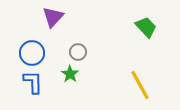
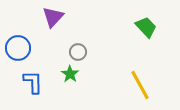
blue circle: moved 14 px left, 5 px up
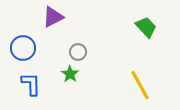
purple triangle: rotated 20 degrees clockwise
blue circle: moved 5 px right
blue L-shape: moved 2 px left, 2 px down
